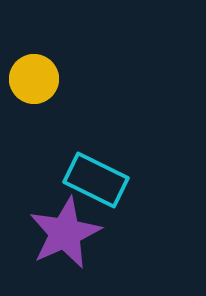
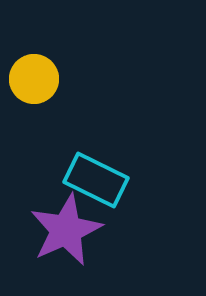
purple star: moved 1 px right, 3 px up
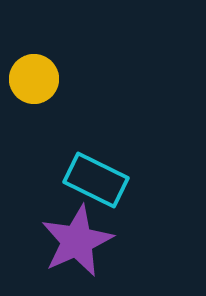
purple star: moved 11 px right, 11 px down
